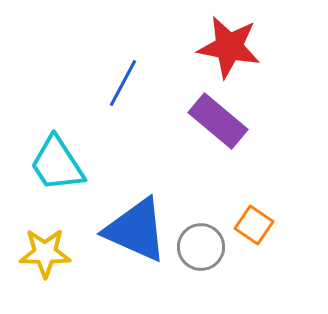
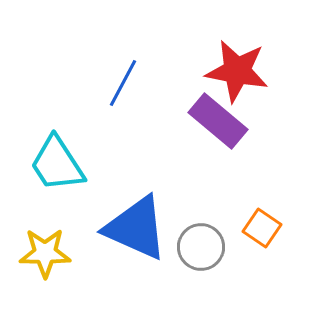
red star: moved 8 px right, 24 px down
orange square: moved 8 px right, 3 px down
blue triangle: moved 2 px up
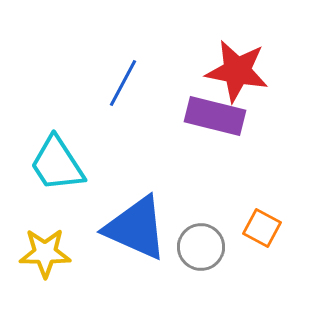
purple rectangle: moved 3 px left, 5 px up; rotated 26 degrees counterclockwise
orange square: rotated 6 degrees counterclockwise
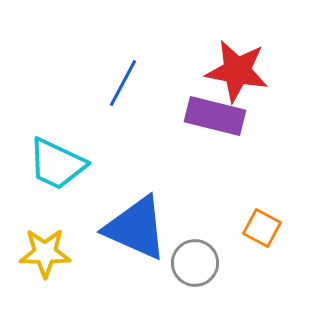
cyan trapezoid: rotated 32 degrees counterclockwise
gray circle: moved 6 px left, 16 px down
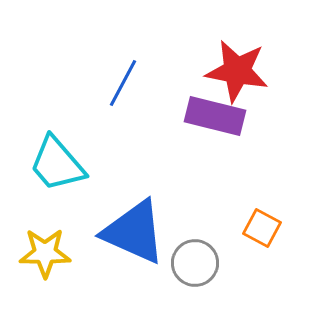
cyan trapezoid: rotated 24 degrees clockwise
blue triangle: moved 2 px left, 4 px down
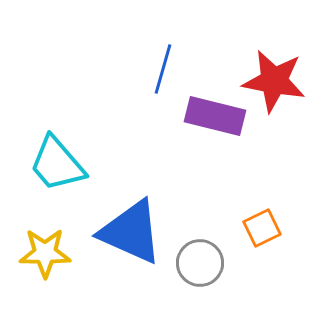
red star: moved 37 px right, 10 px down
blue line: moved 40 px right, 14 px up; rotated 12 degrees counterclockwise
orange square: rotated 36 degrees clockwise
blue triangle: moved 3 px left
gray circle: moved 5 px right
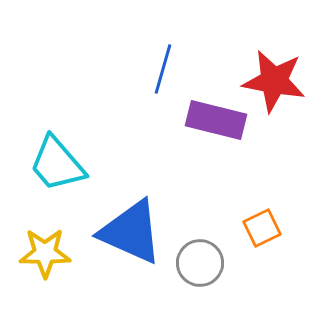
purple rectangle: moved 1 px right, 4 px down
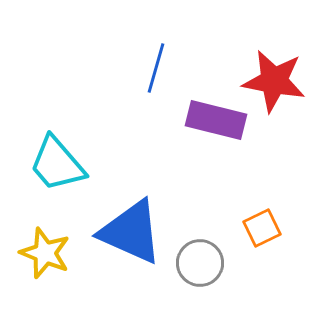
blue line: moved 7 px left, 1 px up
yellow star: rotated 21 degrees clockwise
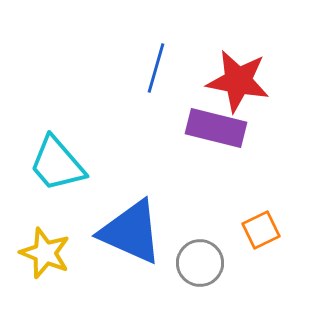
red star: moved 36 px left
purple rectangle: moved 8 px down
orange square: moved 1 px left, 2 px down
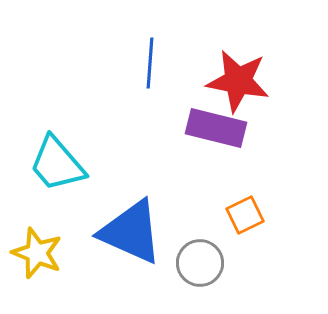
blue line: moved 6 px left, 5 px up; rotated 12 degrees counterclockwise
orange square: moved 16 px left, 15 px up
yellow star: moved 8 px left
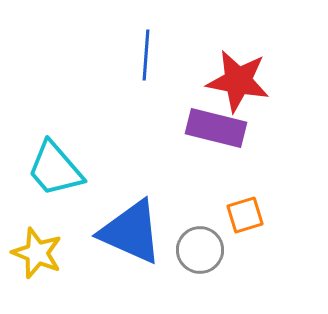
blue line: moved 4 px left, 8 px up
cyan trapezoid: moved 2 px left, 5 px down
orange square: rotated 9 degrees clockwise
gray circle: moved 13 px up
